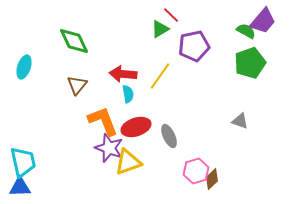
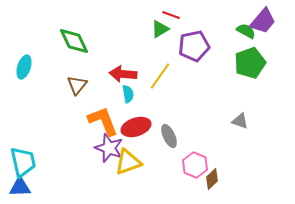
red line: rotated 24 degrees counterclockwise
pink hexagon: moved 1 px left, 6 px up; rotated 20 degrees counterclockwise
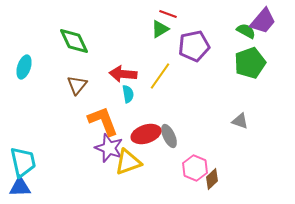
red line: moved 3 px left, 1 px up
red ellipse: moved 10 px right, 7 px down
pink hexagon: moved 3 px down
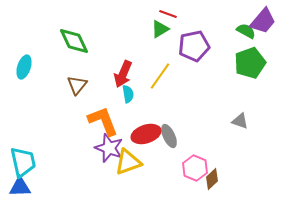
red arrow: rotated 72 degrees counterclockwise
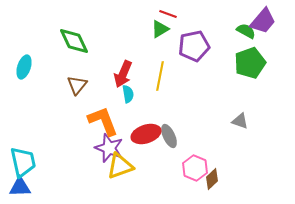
yellow line: rotated 24 degrees counterclockwise
yellow triangle: moved 8 px left, 4 px down
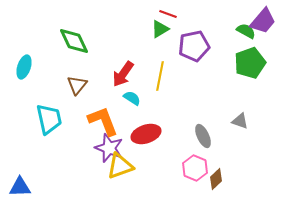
red arrow: rotated 12 degrees clockwise
cyan semicircle: moved 4 px right, 4 px down; rotated 48 degrees counterclockwise
gray ellipse: moved 34 px right
cyan trapezoid: moved 26 px right, 43 px up
brown diamond: moved 4 px right
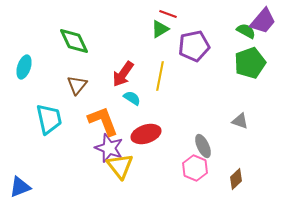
gray ellipse: moved 10 px down
yellow triangle: rotated 48 degrees counterclockwise
brown diamond: moved 20 px right
blue triangle: rotated 20 degrees counterclockwise
